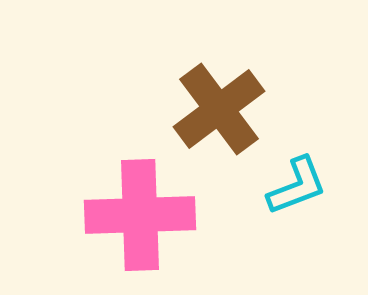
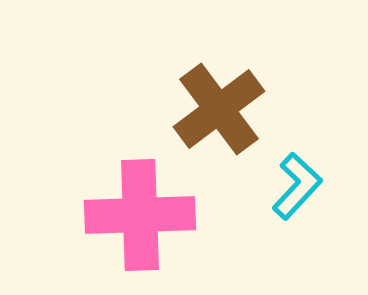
cyan L-shape: rotated 26 degrees counterclockwise
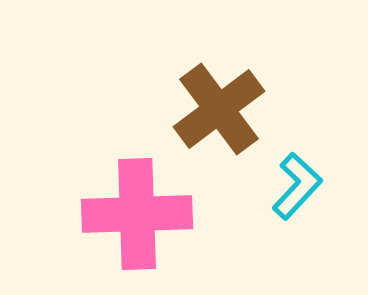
pink cross: moved 3 px left, 1 px up
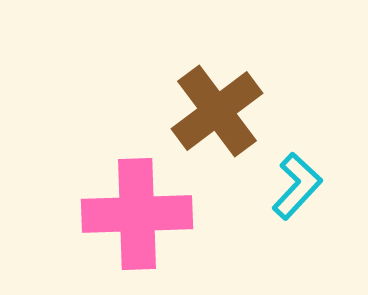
brown cross: moved 2 px left, 2 px down
